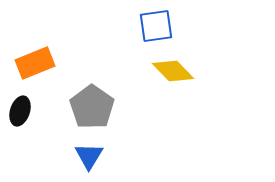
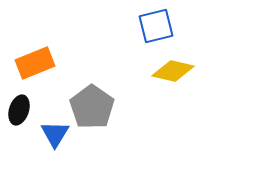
blue square: rotated 6 degrees counterclockwise
yellow diamond: rotated 33 degrees counterclockwise
black ellipse: moved 1 px left, 1 px up
blue triangle: moved 34 px left, 22 px up
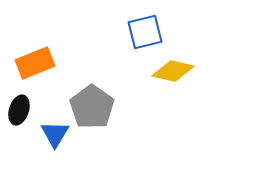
blue square: moved 11 px left, 6 px down
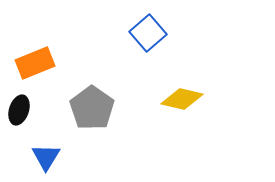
blue square: moved 3 px right, 1 px down; rotated 27 degrees counterclockwise
yellow diamond: moved 9 px right, 28 px down
gray pentagon: moved 1 px down
blue triangle: moved 9 px left, 23 px down
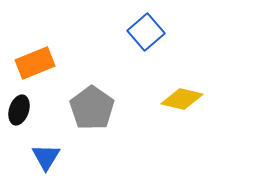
blue square: moved 2 px left, 1 px up
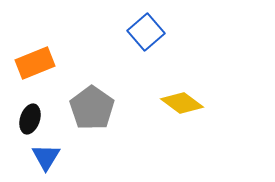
yellow diamond: moved 4 px down; rotated 24 degrees clockwise
black ellipse: moved 11 px right, 9 px down
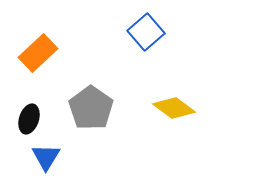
orange rectangle: moved 3 px right, 10 px up; rotated 21 degrees counterclockwise
yellow diamond: moved 8 px left, 5 px down
gray pentagon: moved 1 px left
black ellipse: moved 1 px left
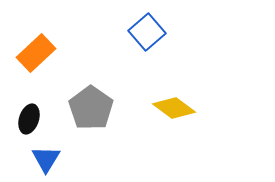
blue square: moved 1 px right
orange rectangle: moved 2 px left
blue triangle: moved 2 px down
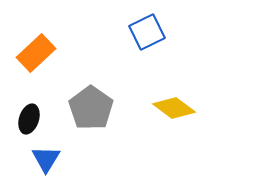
blue square: rotated 15 degrees clockwise
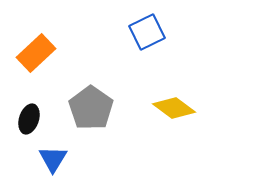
blue triangle: moved 7 px right
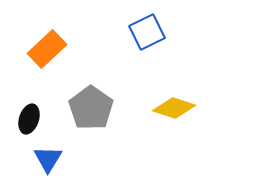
orange rectangle: moved 11 px right, 4 px up
yellow diamond: rotated 18 degrees counterclockwise
blue triangle: moved 5 px left
